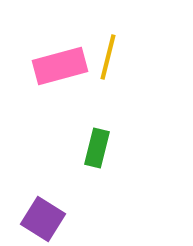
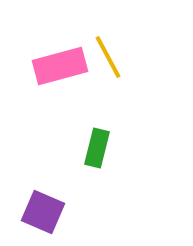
yellow line: rotated 42 degrees counterclockwise
purple square: moved 7 px up; rotated 9 degrees counterclockwise
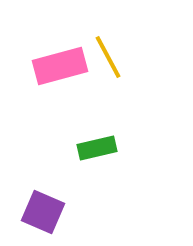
green rectangle: rotated 63 degrees clockwise
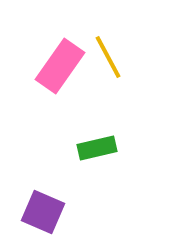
pink rectangle: rotated 40 degrees counterclockwise
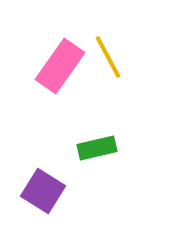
purple square: moved 21 px up; rotated 9 degrees clockwise
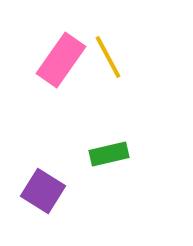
pink rectangle: moved 1 px right, 6 px up
green rectangle: moved 12 px right, 6 px down
